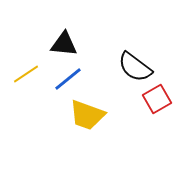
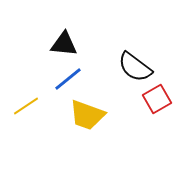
yellow line: moved 32 px down
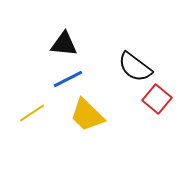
blue line: rotated 12 degrees clockwise
red square: rotated 20 degrees counterclockwise
yellow line: moved 6 px right, 7 px down
yellow trapezoid: rotated 24 degrees clockwise
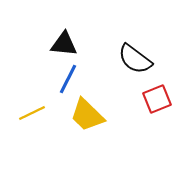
black semicircle: moved 8 px up
blue line: rotated 36 degrees counterclockwise
red square: rotated 28 degrees clockwise
yellow line: rotated 8 degrees clockwise
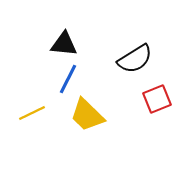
black semicircle: rotated 69 degrees counterclockwise
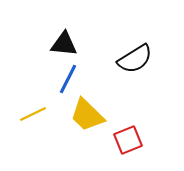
red square: moved 29 px left, 41 px down
yellow line: moved 1 px right, 1 px down
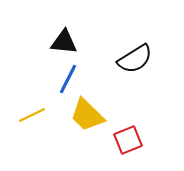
black triangle: moved 2 px up
yellow line: moved 1 px left, 1 px down
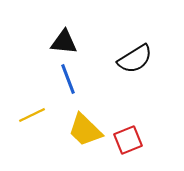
blue line: rotated 48 degrees counterclockwise
yellow trapezoid: moved 2 px left, 15 px down
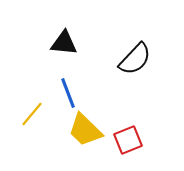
black triangle: moved 1 px down
black semicircle: rotated 15 degrees counterclockwise
blue line: moved 14 px down
yellow line: moved 1 px up; rotated 24 degrees counterclockwise
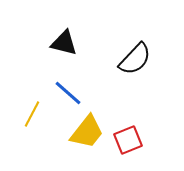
black triangle: rotated 8 degrees clockwise
blue line: rotated 28 degrees counterclockwise
yellow line: rotated 12 degrees counterclockwise
yellow trapezoid: moved 2 px right, 2 px down; rotated 96 degrees counterclockwise
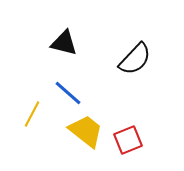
yellow trapezoid: moved 1 px left, 1 px up; rotated 90 degrees counterclockwise
